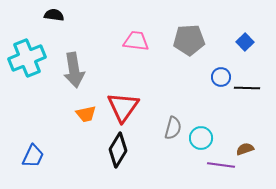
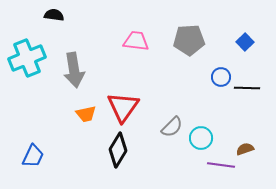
gray semicircle: moved 1 px left, 1 px up; rotated 30 degrees clockwise
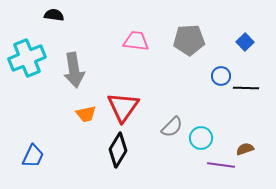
blue circle: moved 1 px up
black line: moved 1 px left
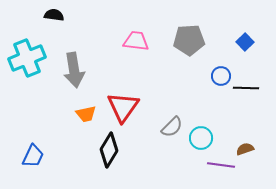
black diamond: moved 9 px left
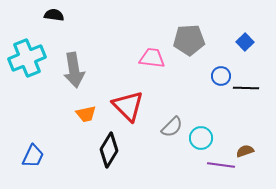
pink trapezoid: moved 16 px right, 17 px down
red triangle: moved 5 px right, 1 px up; rotated 20 degrees counterclockwise
brown semicircle: moved 2 px down
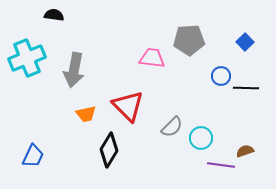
gray arrow: rotated 20 degrees clockwise
